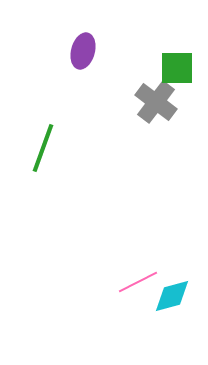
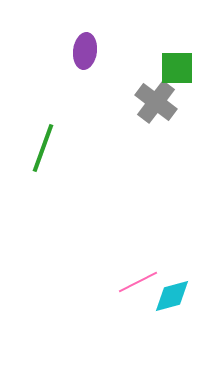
purple ellipse: moved 2 px right; rotated 8 degrees counterclockwise
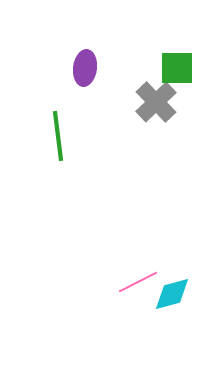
purple ellipse: moved 17 px down
gray cross: rotated 9 degrees clockwise
green line: moved 15 px right, 12 px up; rotated 27 degrees counterclockwise
cyan diamond: moved 2 px up
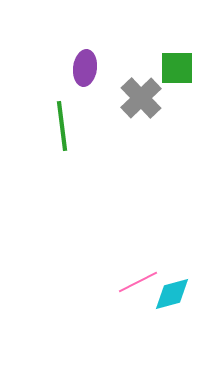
gray cross: moved 15 px left, 4 px up
green line: moved 4 px right, 10 px up
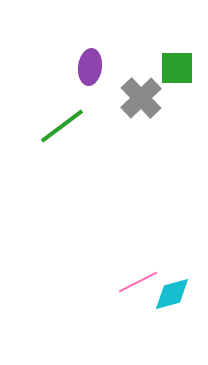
purple ellipse: moved 5 px right, 1 px up
green line: rotated 60 degrees clockwise
